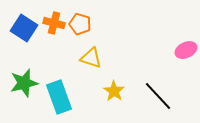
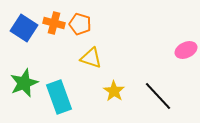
green star: rotated 8 degrees counterclockwise
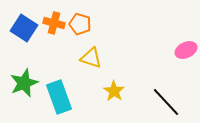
black line: moved 8 px right, 6 px down
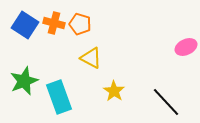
blue square: moved 1 px right, 3 px up
pink ellipse: moved 3 px up
yellow triangle: rotated 10 degrees clockwise
green star: moved 2 px up
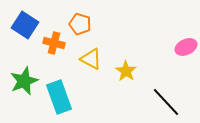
orange cross: moved 20 px down
yellow triangle: moved 1 px down
yellow star: moved 12 px right, 20 px up
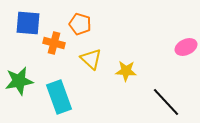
blue square: moved 3 px right, 2 px up; rotated 28 degrees counterclockwise
yellow triangle: rotated 15 degrees clockwise
yellow star: rotated 30 degrees counterclockwise
green star: moved 5 px left; rotated 12 degrees clockwise
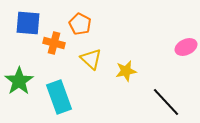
orange pentagon: rotated 10 degrees clockwise
yellow star: rotated 15 degrees counterclockwise
green star: rotated 24 degrees counterclockwise
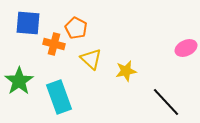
orange pentagon: moved 4 px left, 4 px down
orange cross: moved 1 px down
pink ellipse: moved 1 px down
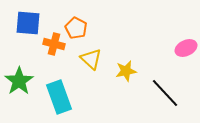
black line: moved 1 px left, 9 px up
